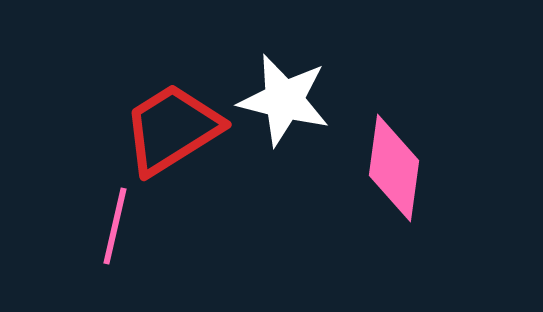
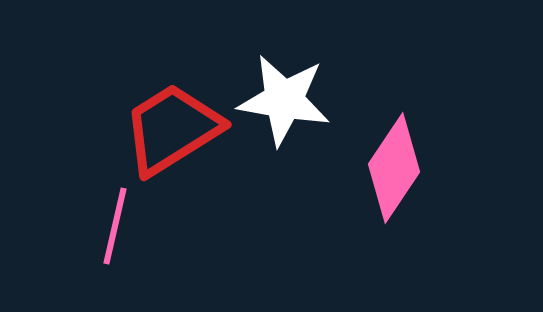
white star: rotated 4 degrees counterclockwise
pink diamond: rotated 26 degrees clockwise
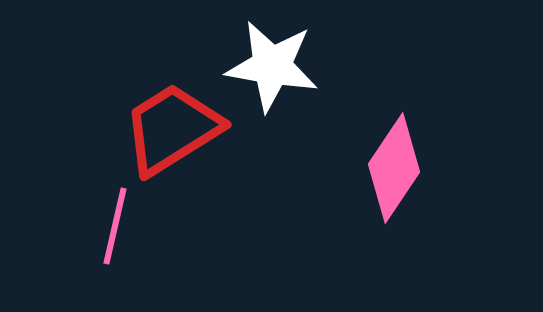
white star: moved 12 px left, 34 px up
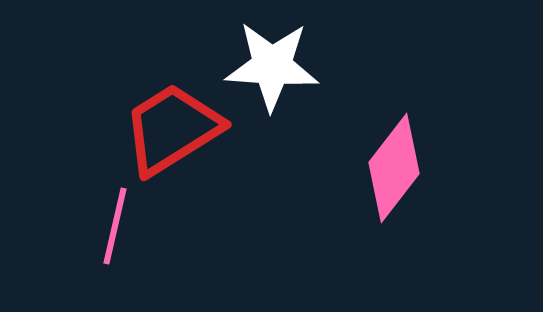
white star: rotated 6 degrees counterclockwise
pink diamond: rotated 4 degrees clockwise
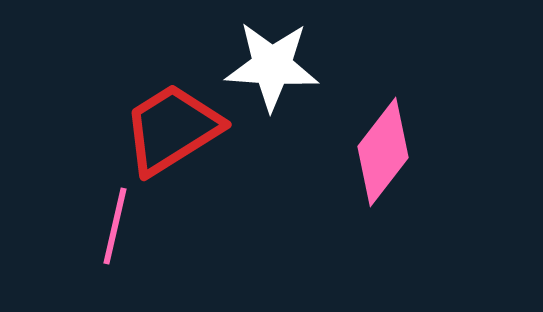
pink diamond: moved 11 px left, 16 px up
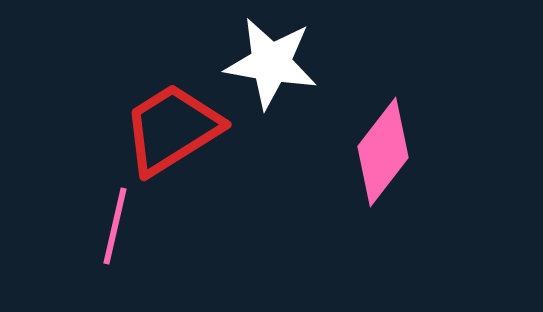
white star: moved 1 px left, 3 px up; rotated 6 degrees clockwise
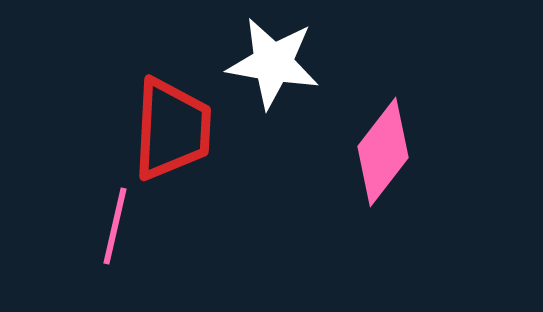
white star: moved 2 px right
red trapezoid: rotated 125 degrees clockwise
